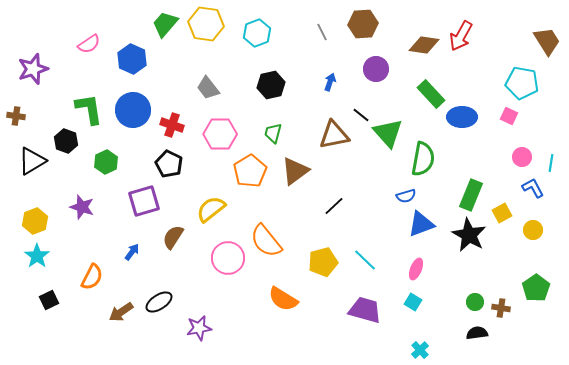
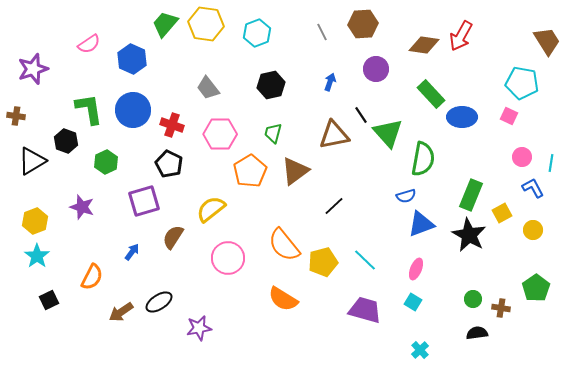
black line at (361, 115): rotated 18 degrees clockwise
orange semicircle at (266, 241): moved 18 px right, 4 px down
green circle at (475, 302): moved 2 px left, 3 px up
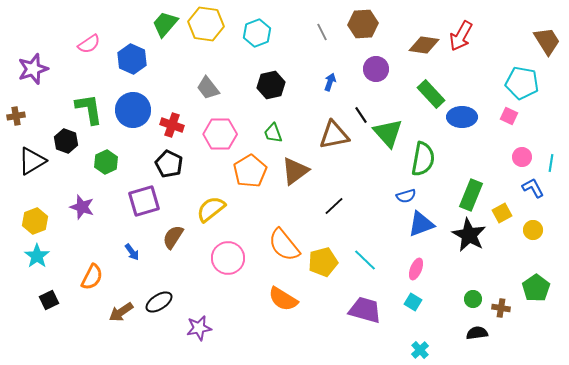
brown cross at (16, 116): rotated 18 degrees counterclockwise
green trapezoid at (273, 133): rotated 35 degrees counterclockwise
blue arrow at (132, 252): rotated 108 degrees clockwise
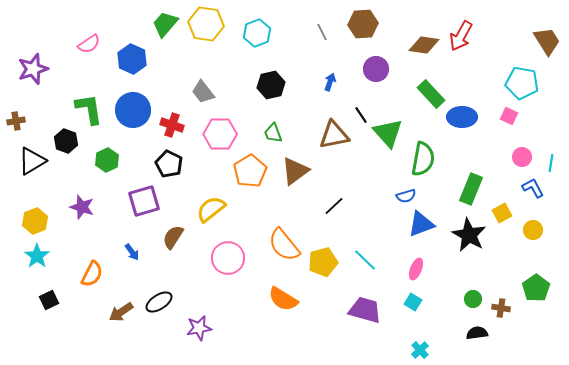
gray trapezoid at (208, 88): moved 5 px left, 4 px down
brown cross at (16, 116): moved 5 px down
green hexagon at (106, 162): moved 1 px right, 2 px up
green rectangle at (471, 195): moved 6 px up
orange semicircle at (92, 277): moved 3 px up
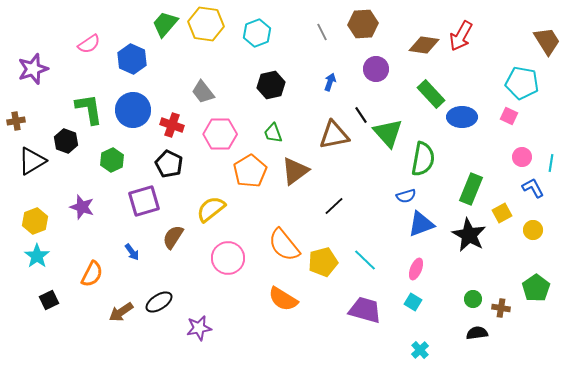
green hexagon at (107, 160): moved 5 px right
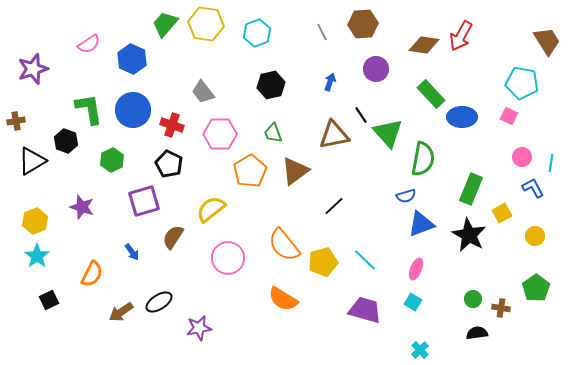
yellow circle at (533, 230): moved 2 px right, 6 px down
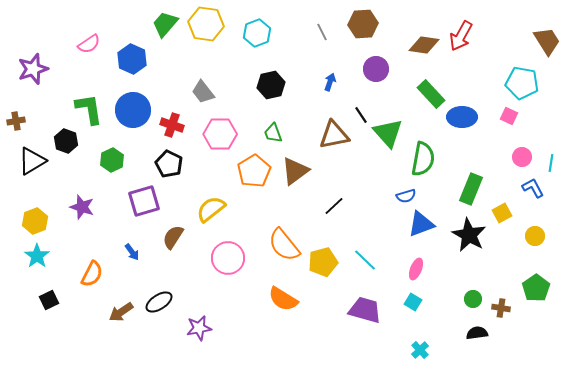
orange pentagon at (250, 171): moved 4 px right
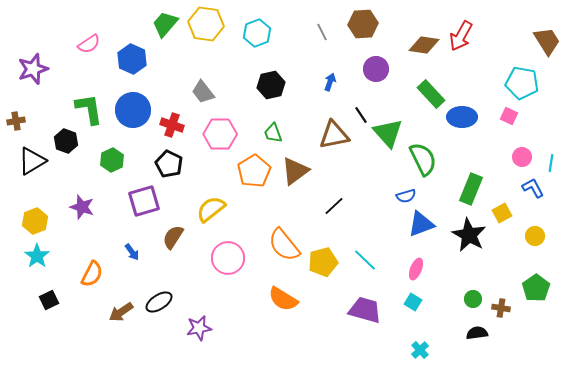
green semicircle at (423, 159): rotated 36 degrees counterclockwise
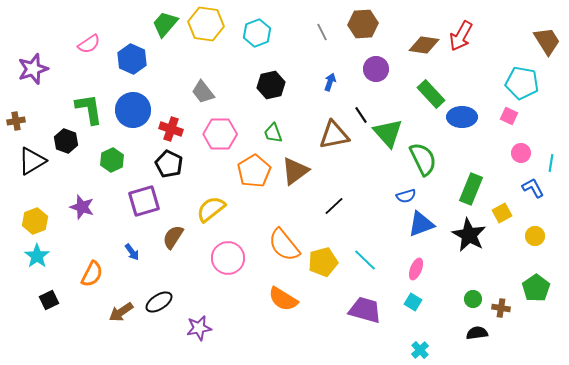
red cross at (172, 125): moved 1 px left, 4 px down
pink circle at (522, 157): moved 1 px left, 4 px up
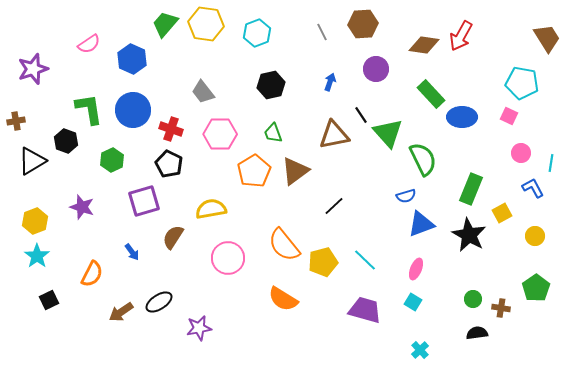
brown trapezoid at (547, 41): moved 3 px up
yellow semicircle at (211, 209): rotated 28 degrees clockwise
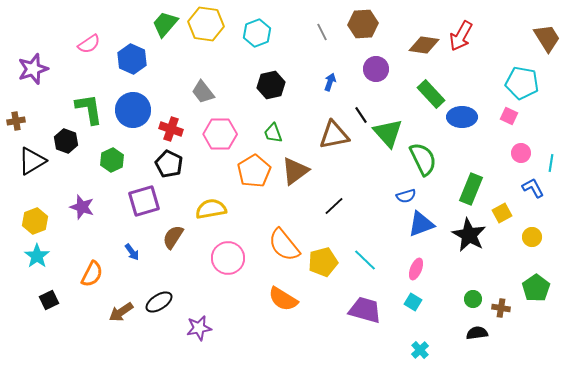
yellow circle at (535, 236): moved 3 px left, 1 px down
